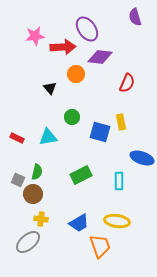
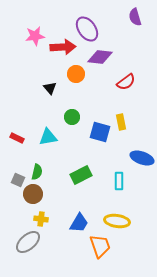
red semicircle: moved 1 px left, 1 px up; rotated 30 degrees clockwise
blue trapezoid: rotated 30 degrees counterclockwise
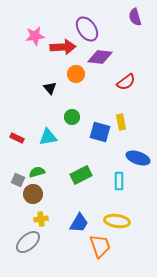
blue ellipse: moved 4 px left
green semicircle: rotated 119 degrees counterclockwise
yellow cross: rotated 16 degrees counterclockwise
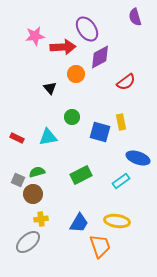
purple diamond: rotated 35 degrees counterclockwise
cyan rectangle: moved 2 px right; rotated 54 degrees clockwise
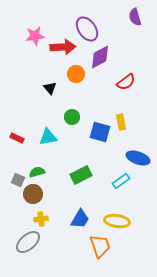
blue trapezoid: moved 1 px right, 4 px up
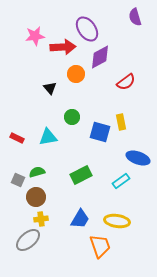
brown circle: moved 3 px right, 3 px down
gray ellipse: moved 2 px up
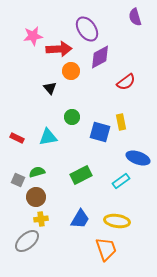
pink star: moved 2 px left
red arrow: moved 4 px left, 2 px down
orange circle: moved 5 px left, 3 px up
gray ellipse: moved 1 px left, 1 px down
orange trapezoid: moved 6 px right, 3 px down
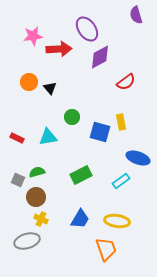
purple semicircle: moved 1 px right, 2 px up
orange circle: moved 42 px left, 11 px down
yellow cross: rotated 32 degrees clockwise
gray ellipse: rotated 25 degrees clockwise
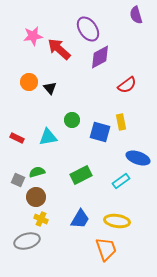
purple ellipse: moved 1 px right
red arrow: rotated 135 degrees counterclockwise
red semicircle: moved 1 px right, 3 px down
green circle: moved 3 px down
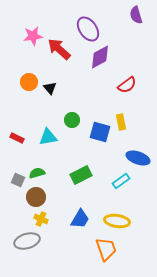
green semicircle: moved 1 px down
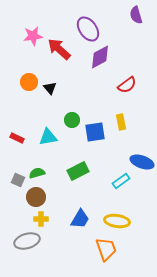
blue square: moved 5 px left; rotated 25 degrees counterclockwise
blue ellipse: moved 4 px right, 4 px down
green rectangle: moved 3 px left, 4 px up
yellow cross: rotated 24 degrees counterclockwise
